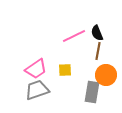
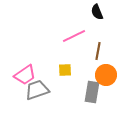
black semicircle: moved 21 px up
pink trapezoid: moved 11 px left, 6 px down
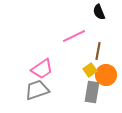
black semicircle: moved 2 px right
yellow square: moved 25 px right; rotated 32 degrees counterclockwise
pink trapezoid: moved 17 px right, 6 px up
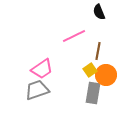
gray rectangle: moved 1 px right, 1 px down
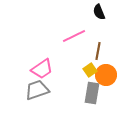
gray rectangle: moved 1 px left
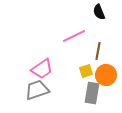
yellow square: moved 4 px left, 1 px down; rotated 16 degrees clockwise
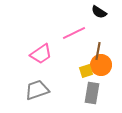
black semicircle: rotated 35 degrees counterclockwise
pink line: moved 3 px up
pink trapezoid: moved 1 px left, 15 px up
orange circle: moved 5 px left, 10 px up
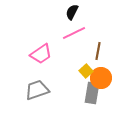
black semicircle: moved 27 px left; rotated 84 degrees clockwise
orange circle: moved 13 px down
yellow square: rotated 24 degrees counterclockwise
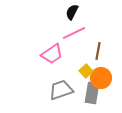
pink trapezoid: moved 11 px right
gray trapezoid: moved 24 px right
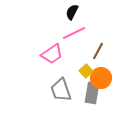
brown line: rotated 18 degrees clockwise
gray trapezoid: rotated 90 degrees counterclockwise
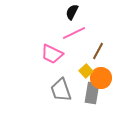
pink trapezoid: rotated 60 degrees clockwise
